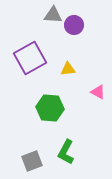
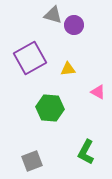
gray triangle: rotated 12 degrees clockwise
green L-shape: moved 20 px right
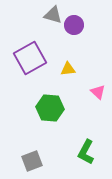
pink triangle: rotated 14 degrees clockwise
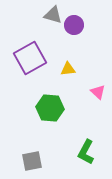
gray square: rotated 10 degrees clockwise
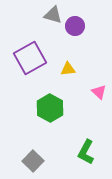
purple circle: moved 1 px right, 1 px down
pink triangle: moved 1 px right
green hexagon: rotated 24 degrees clockwise
gray square: moved 1 px right; rotated 35 degrees counterclockwise
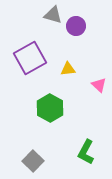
purple circle: moved 1 px right
pink triangle: moved 7 px up
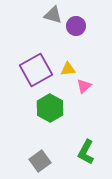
purple square: moved 6 px right, 12 px down
pink triangle: moved 15 px left, 1 px down; rotated 35 degrees clockwise
gray square: moved 7 px right; rotated 10 degrees clockwise
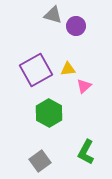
green hexagon: moved 1 px left, 5 px down
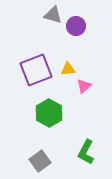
purple square: rotated 8 degrees clockwise
